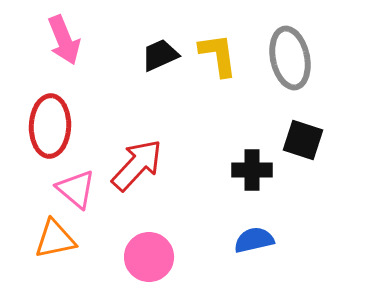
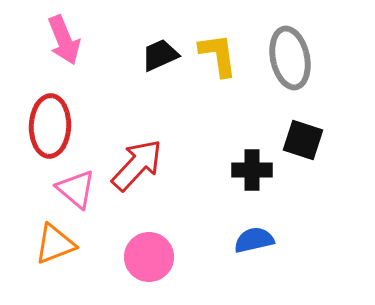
orange triangle: moved 5 px down; rotated 9 degrees counterclockwise
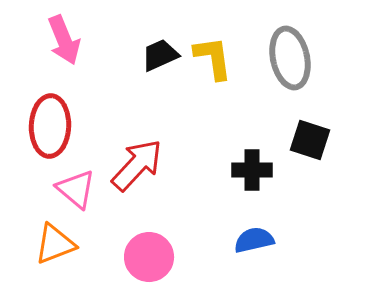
yellow L-shape: moved 5 px left, 3 px down
black square: moved 7 px right
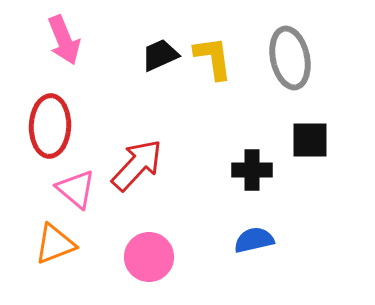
black square: rotated 18 degrees counterclockwise
